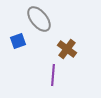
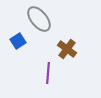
blue square: rotated 14 degrees counterclockwise
purple line: moved 5 px left, 2 px up
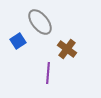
gray ellipse: moved 1 px right, 3 px down
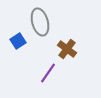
gray ellipse: rotated 24 degrees clockwise
purple line: rotated 30 degrees clockwise
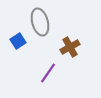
brown cross: moved 3 px right, 2 px up; rotated 24 degrees clockwise
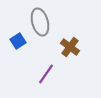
brown cross: rotated 24 degrees counterclockwise
purple line: moved 2 px left, 1 px down
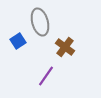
brown cross: moved 5 px left
purple line: moved 2 px down
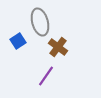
brown cross: moved 7 px left
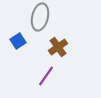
gray ellipse: moved 5 px up; rotated 28 degrees clockwise
brown cross: rotated 18 degrees clockwise
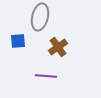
blue square: rotated 28 degrees clockwise
purple line: rotated 60 degrees clockwise
